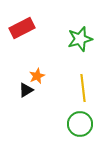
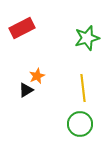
green star: moved 7 px right, 1 px up
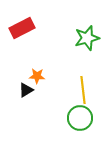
orange star: rotated 28 degrees clockwise
yellow line: moved 2 px down
green circle: moved 6 px up
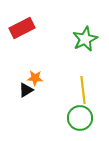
green star: moved 2 px left, 1 px down; rotated 10 degrees counterclockwise
orange star: moved 2 px left, 2 px down
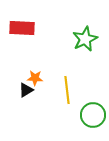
red rectangle: rotated 30 degrees clockwise
yellow line: moved 16 px left
green circle: moved 13 px right, 3 px up
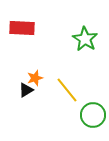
green star: rotated 15 degrees counterclockwise
orange star: rotated 21 degrees counterclockwise
yellow line: rotated 32 degrees counterclockwise
